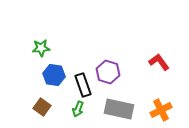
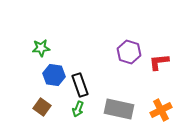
red L-shape: rotated 60 degrees counterclockwise
purple hexagon: moved 21 px right, 20 px up
black rectangle: moved 3 px left
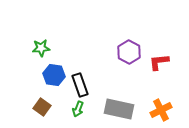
purple hexagon: rotated 10 degrees clockwise
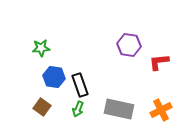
purple hexagon: moved 7 px up; rotated 20 degrees counterclockwise
blue hexagon: moved 2 px down
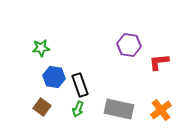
orange cross: rotated 10 degrees counterclockwise
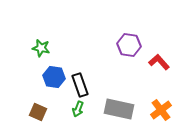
green star: rotated 18 degrees clockwise
red L-shape: rotated 55 degrees clockwise
brown square: moved 4 px left, 5 px down; rotated 12 degrees counterclockwise
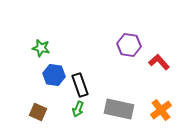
blue hexagon: moved 2 px up
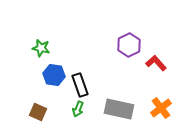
purple hexagon: rotated 25 degrees clockwise
red L-shape: moved 3 px left, 1 px down
orange cross: moved 2 px up
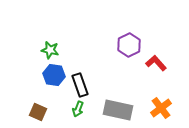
green star: moved 9 px right, 2 px down
gray rectangle: moved 1 px left, 1 px down
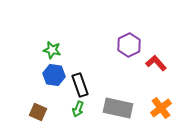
green star: moved 2 px right
gray rectangle: moved 2 px up
